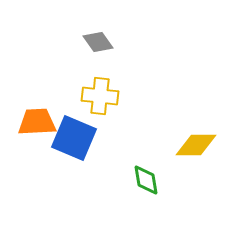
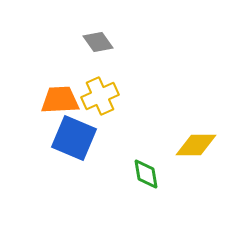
yellow cross: rotated 30 degrees counterclockwise
orange trapezoid: moved 23 px right, 22 px up
green diamond: moved 6 px up
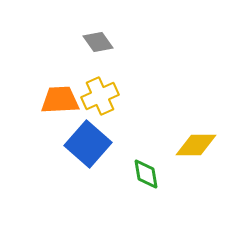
blue square: moved 14 px right, 6 px down; rotated 18 degrees clockwise
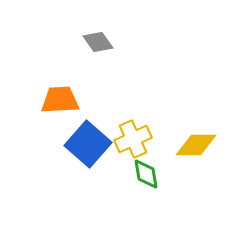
yellow cross: moved 33 px right, 43 px down
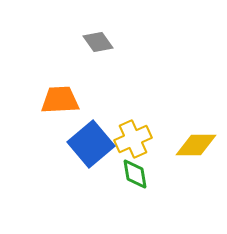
blue square: moved 3 px right; rotated 9 degrees clockwise
green diamond: moved 11 px left
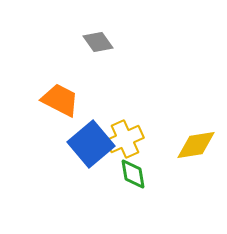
orange trapezoid: rotated 30 degrees clockwise
yellow cross: moved 8 px left
yellow diamond: rotated 9 degrees counterclockwise
green diamond: moved 2 px left
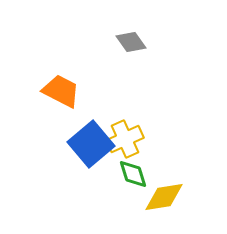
gray diamond: moved 33 px right
orange trapezoid: moved 1 px right, 9 px up
yellow diamond: moved 32 px left, 52 px down
green diamond: rotated 8 degrees counterclockwise
